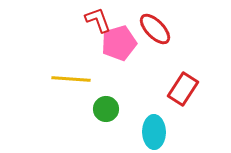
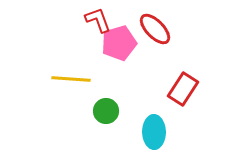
green circle: moved 2 px down
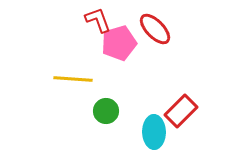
yellow line: moved 2 px right
red rectangle: moved 2 px left, 22 px down; rotated 12 degrees clockwise
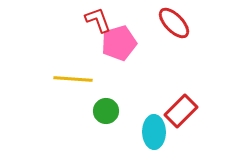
red ellipse: moved 19 px right, 6 px up
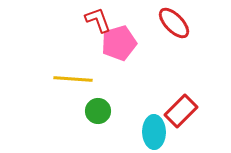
green circle: moved 8 px left
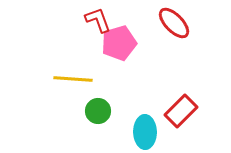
cyan ellipse: moved 9 px left
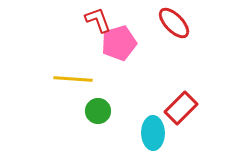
red rectangle: moved 3 px up
cyan ellipse: moved 8 px right, 1 px down
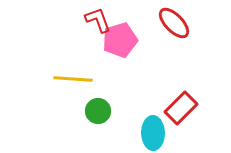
pink pentagon: moved 1 px right, 3 px up
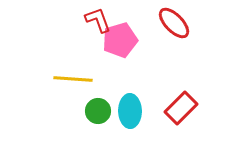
cyan ellipse: moved 23 px left, 22 px up
